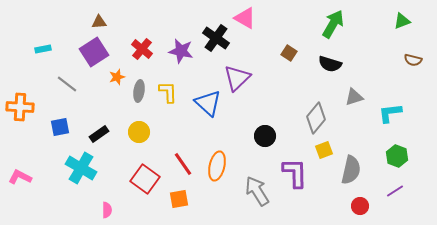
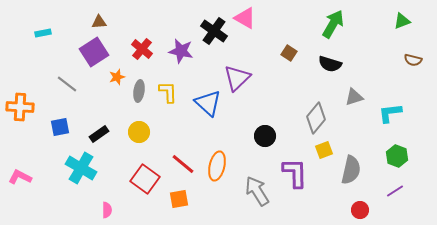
black cross: moved 2 px left, 7 px up
cyan rectangle: moved 16 px up
red line: rotated 15 degrees counterclockwise
red circle: moved 4 px down
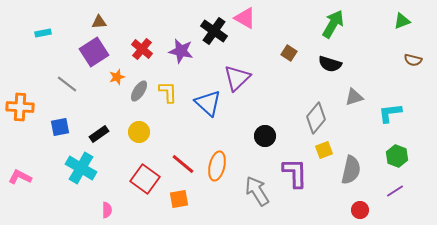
gray ellipse: rotated 25 degrees clockwise
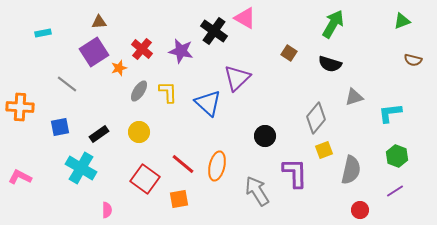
orange star: moved 2 px right, 9 px up
